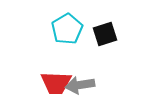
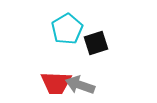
black square: moved 9 px left, 9 px down
gray arrow: rotated 28 degrees clockwise
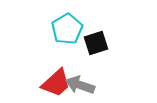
red trapezoid: rotated 44 degrees counterclockwise
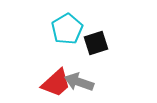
gray arrow: moved 1 px left, 3 px up
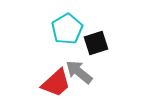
gray arrow: moved 10 px up; rotated 20 degrees clockwise
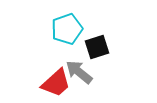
cyan pentagon: rotated 12 degrees clockwise
black square: moved 1 px right, 4 px down
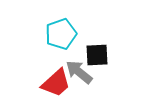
cyan pentagon: moved 6 px left, 5 px down
black square: moved 8 px down; rotated 15 degrees clockwise
